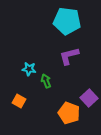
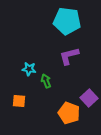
orange square: rotated 24 degrees counterclockwise
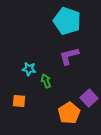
cyan pentagon: rotated 12 degrees clockwise
orange pentagon: rotated 20 degrees clockwise
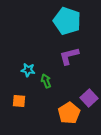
cyan star: moved 1 px left, 1 px down
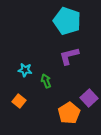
cyan star: moved 3 px left
orange square: rotated 32 degrees clockwise
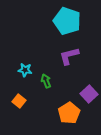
purple square: moved 4 px up
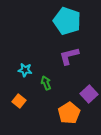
green arrow: moved 2 px down
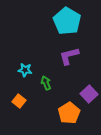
cyan pentagon: rotated 12 degrees clockwise
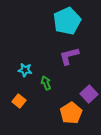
cyan pentagon: rotated 16 degrees clockwise
orange pentagon: moved 2 px right
